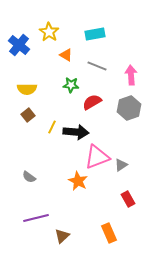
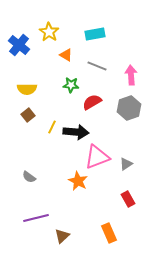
gray triangle: moved 5 px right, 1 px up
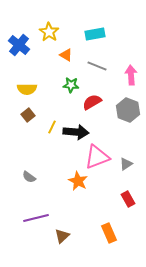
gray hexagon: moved 1 px left, 2 px down; rotated 20 degrees counterclockwise
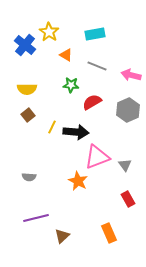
blue cross: moved 6 px right
pink arrow: rotated 72 degrees counterclockwise
gray hexagon: rotated 15 degrees clockwise
gray triangle: moved 1 px left, 1 px down; rotated 32 degrees counterclockwise
gray semicircle: rotated 32 degrees counterclockwise
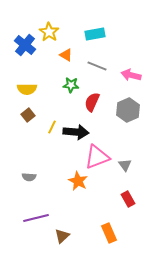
red semicircle: rotated 36 degrees counterclockwise
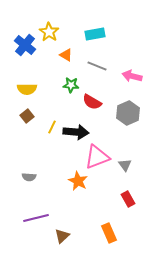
pink arrow: moved 1 px right, 1 px down
red semicircle: rotated 84 degrees counterclockwise
gray hexagon: moved 3 px down
brown square: moved 1 px left, 1 px down
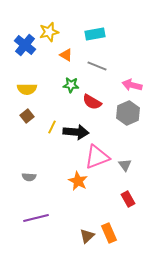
yellow star: rotated 24 degrees clockwise
pink arrow: moved 9 px down
brown triangle: moved 25 px right
